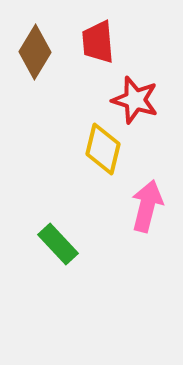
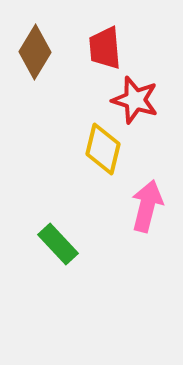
red trapezoid: moved 7 px right, 6 px down
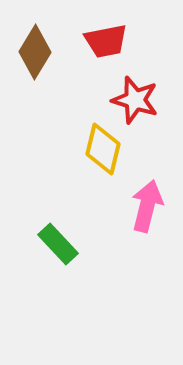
red trapezoid: moved 1 px right, 7 px up; rotated 96 degrees counterclockwise
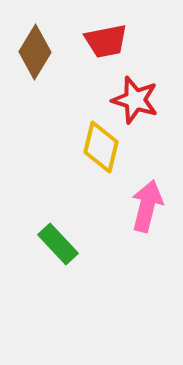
yellow diamond: moved 2 px left, 2 px up
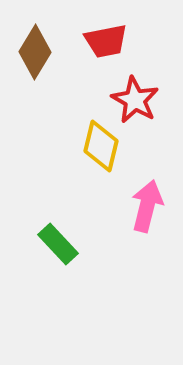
red star: rotated 12 degrees clockwise
yellow diamond: moved 1 px up
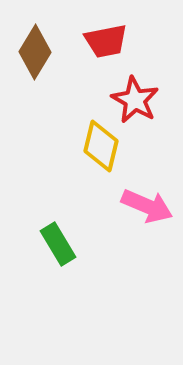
pink arrow: rotated 99 degrees clockwise
green rectangle: rotated 12 degrees clockwise
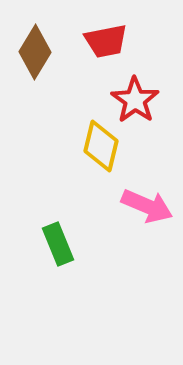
red star: rotated 6 degrees clockwise
green rectangle: rotated 9 degrees clockwise
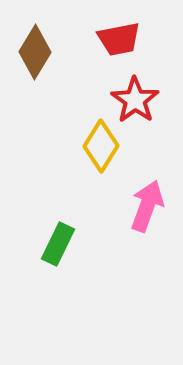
red trapezoid: moved 13 px right, 2 px up
yellow diamond: rotated 18 degrees clockwise
pink arrow: rotated 93 degrees counterclockwise
green rectangle: rotated 48 degrees clockwise
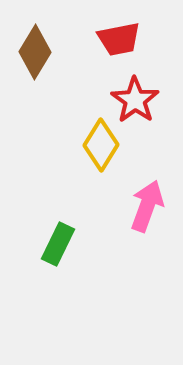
yellow diamond: moved 1 px up
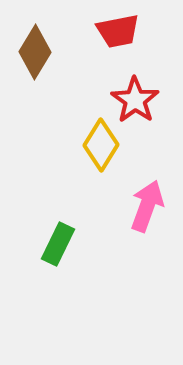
red trapezoid: moved 1 px left, 8 px up
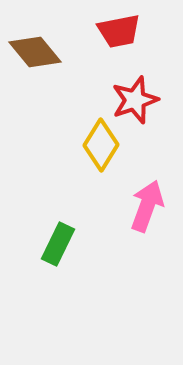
red trapezoid: moved 1 px right
brown diamond: rotated 70 degrees counterclockwise
red star: rotated 18 degrees clockwise
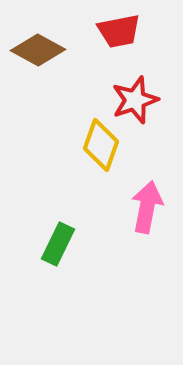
brown diamond: moved 3 px right, 2 px up; rotated 22 degrees counterclockwise
yellow diamond: rotated 12 degrees counterclockwise
pink arrow: moved 1 px down; rotated 9 degrees counterclockwise
